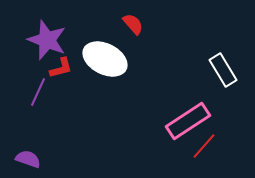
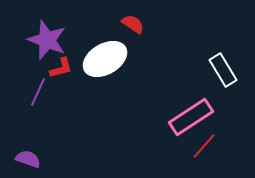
red semicircle: rotated 15 degrees counterclockwise
white ellipse: rotated 57 degrees counterclockwise
pink rectangle: moved 3 px right, 4 px up
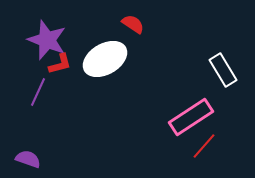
red L-shape: moved 1 px left, 4 px up
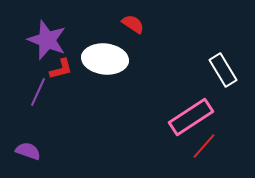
white ellipse: rotated 36 degrees clockwise
red L-shape: moved 1 px right, 5 px down
purple semicircle: moved 8 px up
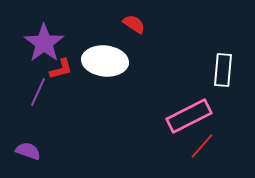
red semicircle: moved 1 px right
purple star: moved 3 px left, 3 px down; rotated 15 degrees clockwise
white ellipse: moved 2 px down
white rectangle: rotated 36 degrees clockwise
pink rectangle: moved 2 px left, 1 px up; rotated 6 degrees clockwise
red line: moved 2 px left
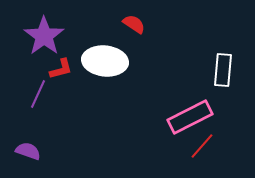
purple star: moved 7 px up
purple line: moved 2 px down
pink rectangle: moved 1 px right, 1 px down
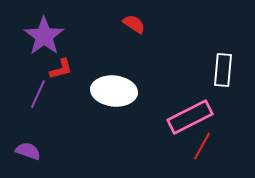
white ellipse: moved 9 px right, 30 px down
red line: rotated 12 degrees counterclockwise
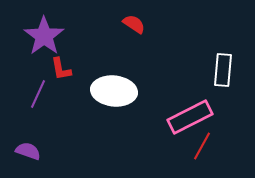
red L-shape: rotated 95 degrees clockwise
